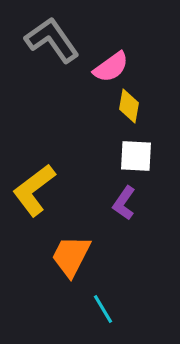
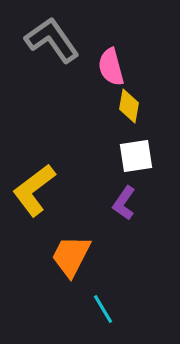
pink semicircle: rotated 111 degrees clockwise
white square: rotated 12 degrees counterclockwise
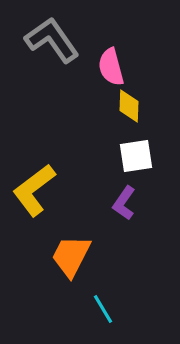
yellow diamond: rotated 8 degrees counterclockwise
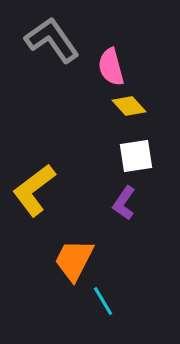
yellow diamond: rotated 44 degrees counterclockwise
orange trapezoid: moved 3 px right, 4 px down
cyan line: moved 8 px up
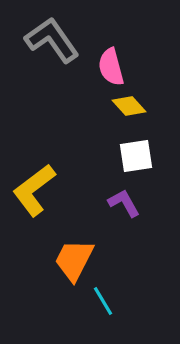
purple L-shape: rotated 116 degrees clockwise
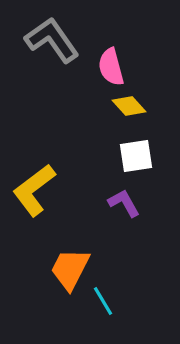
orange trapezoid: moved 4 px left, 9 px down
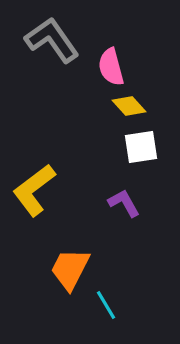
white square: moved 5 px right, 9 px up
cyan line: moved 3 px right, 4 px down
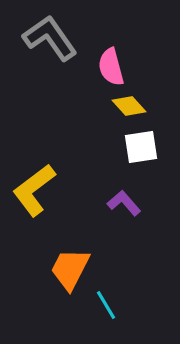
gray L-shape: moved 2 px left, 2 px up
purple L-shape: rotated 12 degrees counterclockwise
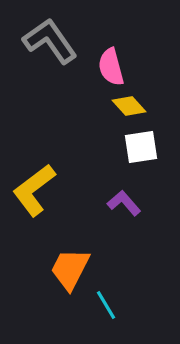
gray L-shape: moved 3 px down
